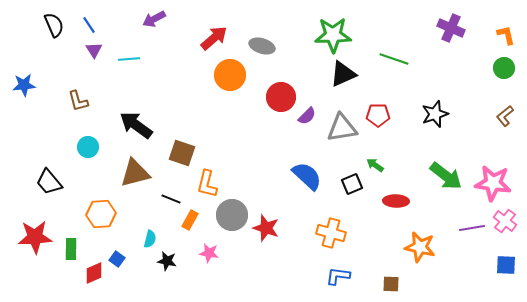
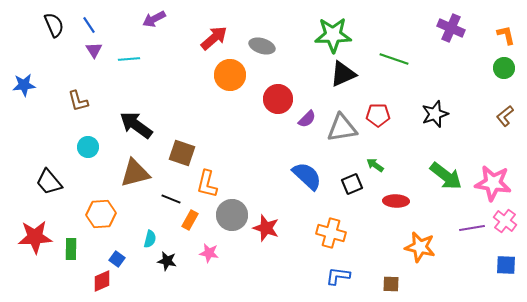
red circle at (281, 97): moved 3 px left, 2 px down
purple semicircle at (307, 116): moved 3 px down
red diamond at (94, 273): moved 8 px right, 8 px down
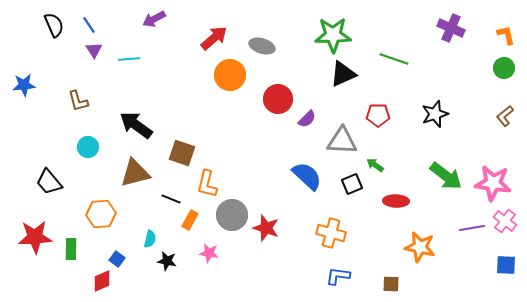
gray triangle at (342, 128): moved 13 px down; rotated 12 degrees clockwise
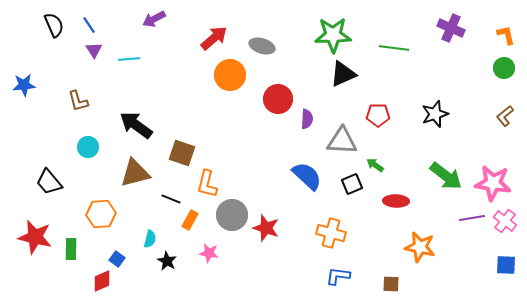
green line at (394, 59): moved 11 px up; rotated 12 degrees counterclockwise
purple semicircle at (307, 119): rotated 42 degrees counterclockwise
purple line at (472, 228): moved 10 px up
red star at (35, 237): rotated 16 degrees clockwise
black star at (167, 261): rotated 18 degrees clockwise
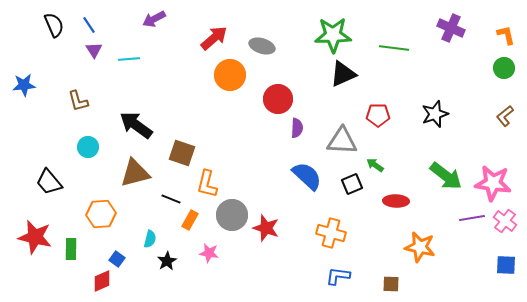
purple semicircle at (307, 119): moved 10 px left, 9 px down
black star at (167, 261): rotated 12 degrees clockwise
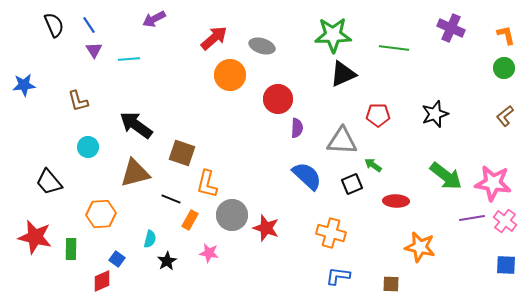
green arrow at (375, 165): moved 2 px left
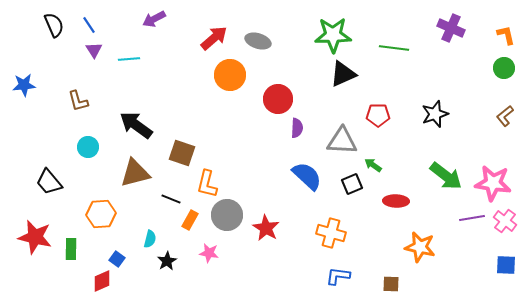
gray ellipse at (262, 46): moved 4 px left, 5 px up
gray circle at (232, 215): moved 5 px left
red star at (266, 228): rotated 12 degrees clockwise
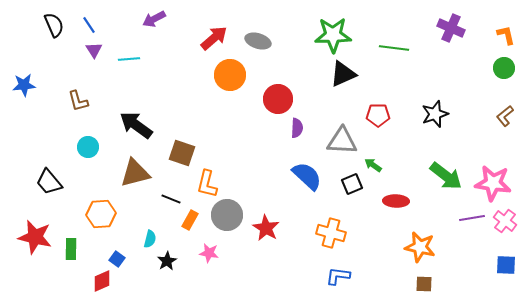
brown square at (391, 284): moved 33 px right
